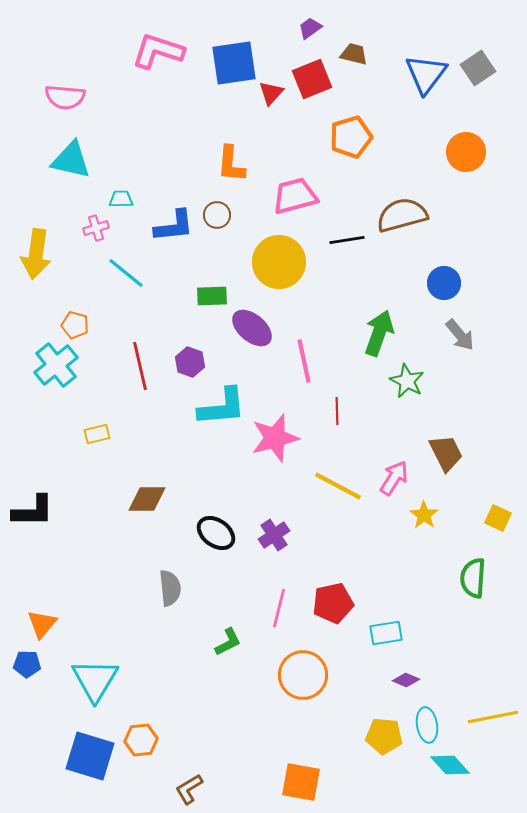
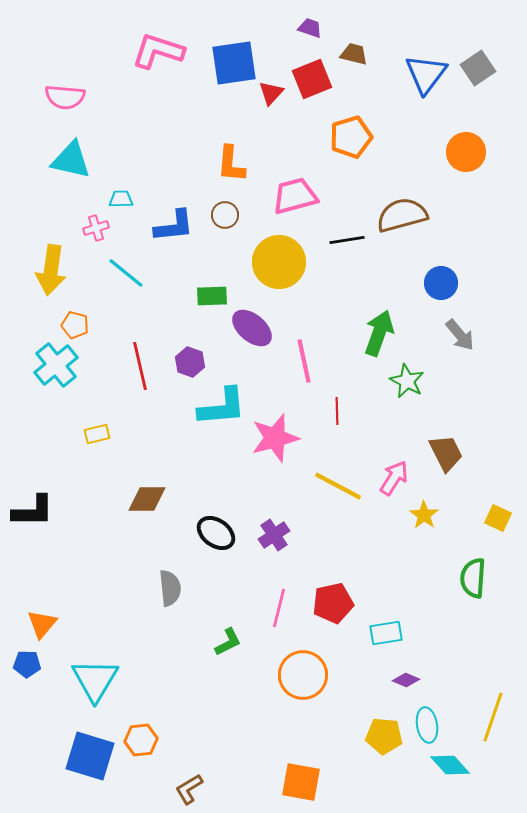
purple trapezoid at (310, 28): rotated 55 degrees clockwise
brown circle at (217, 215): moved 8 px right
yellow arrow at (36, 254): moved 15 px right, 16 px down
blue circle at (444, 283): moved 3 px left
yellow line at (493, 717): rotated 60 degrees counterclockwise
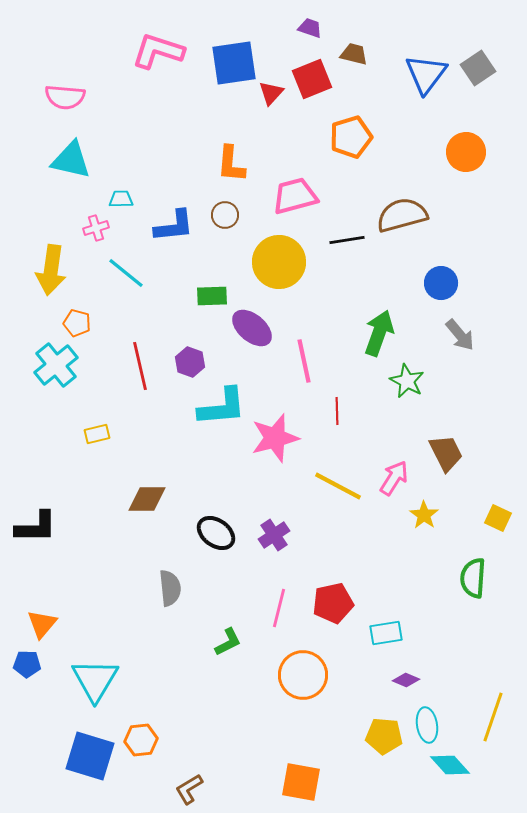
orange pentagon at (75, 325): moved 2 px right, 2 px up
black L-shape at (33, 511): moved 3 px right, 16 px down
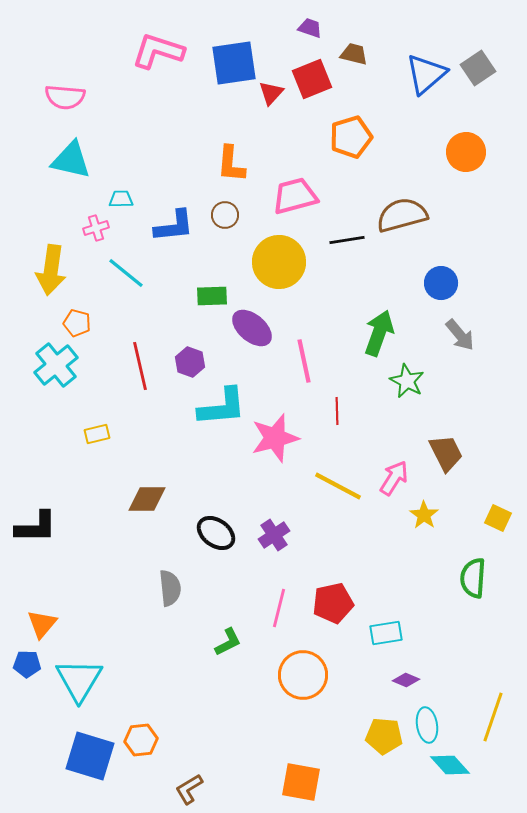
blue triangle at (426, 74): rotated 12 degrees clockwise
cyan triangle at (95, 680): moved 16 px left
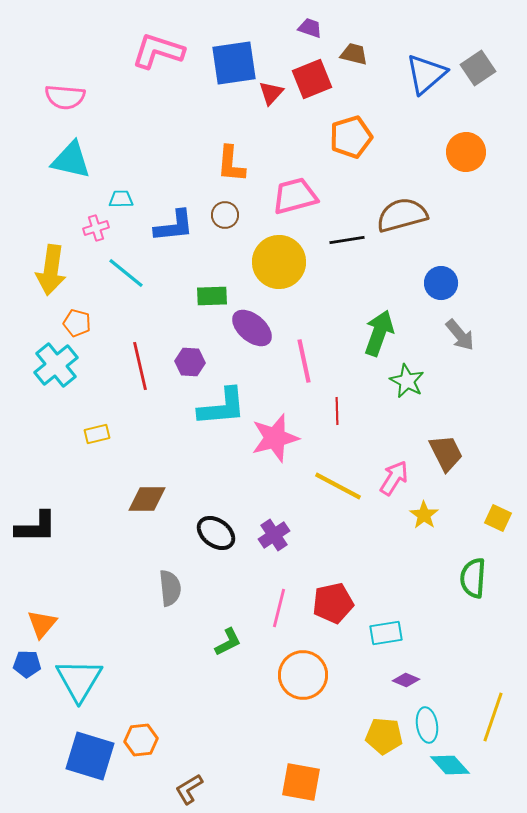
purple hexagon at (190, 362): rotated 16 degrees counterclockwise
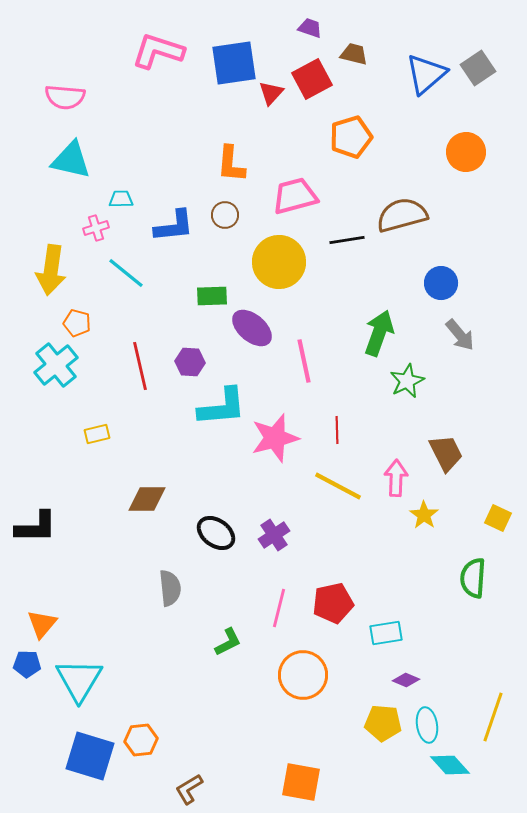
red square at (312, 79): rotated 6 degrees counterclockwise
green star at (407, 381): rotated 20 degrees clockwise
red line at (337, 411): moved 19 px down
pink arrow at (394, 478): moved 2 px right; rotated 30 degrees counterclockwise
yellow pentagon at (384, 736): moved 1 px left, 13 px up
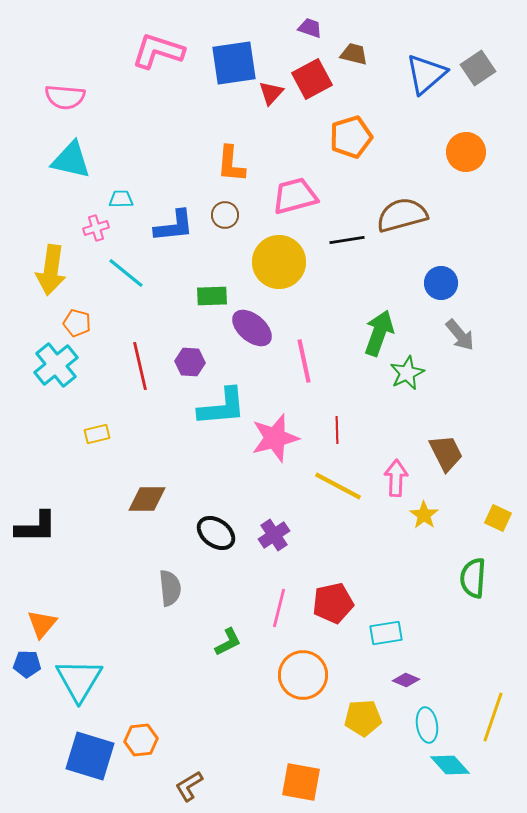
green star at (407, 381): moved 8 px up
yellow pentagon at (383, 723): moved 20 px left, 5 px up; rotated 9 degrees counterclockwise
brown L-shape at (189, 789): moved 3 px up
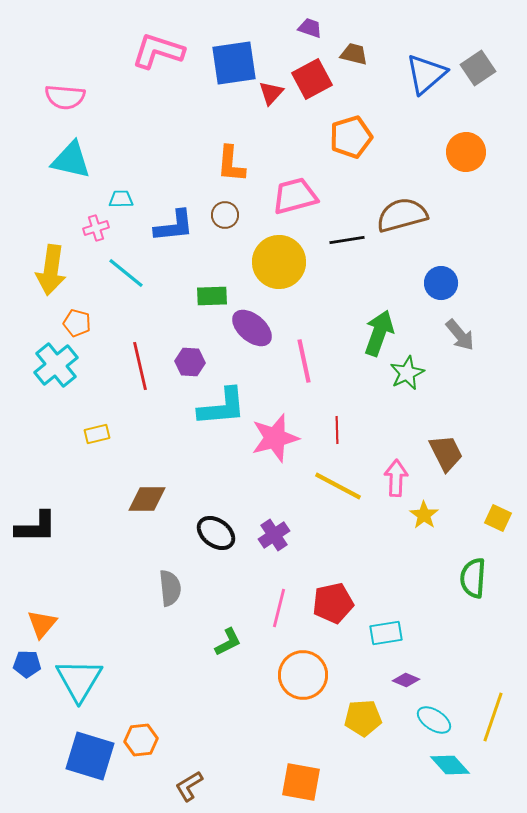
cyan ellipse at (427, 725): moved 7 px right, 5 px up; rotated 48 degrees counterclockwise
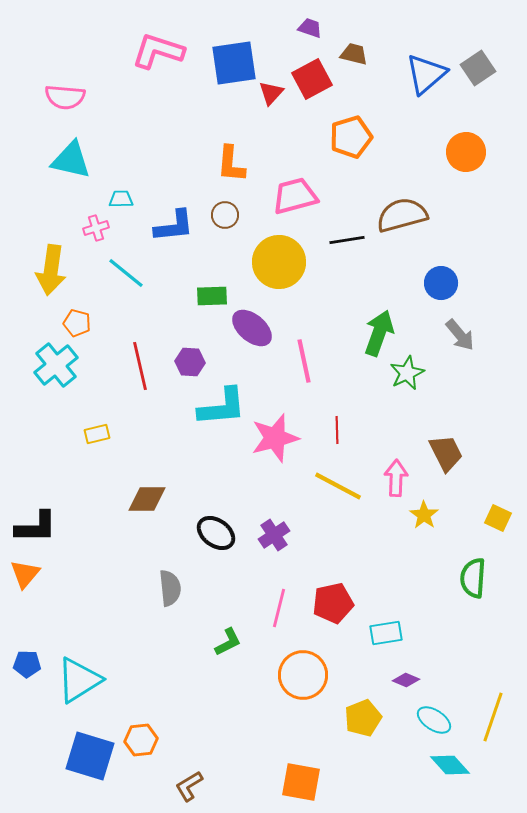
orange triangle at (42, 624): moved 17 px left, 50 px up
cyan triangle at (79, 680): rotated 27 degrees clockwise
yellow pentagon at (363, 718): rotated 18 degrees counterclockwise
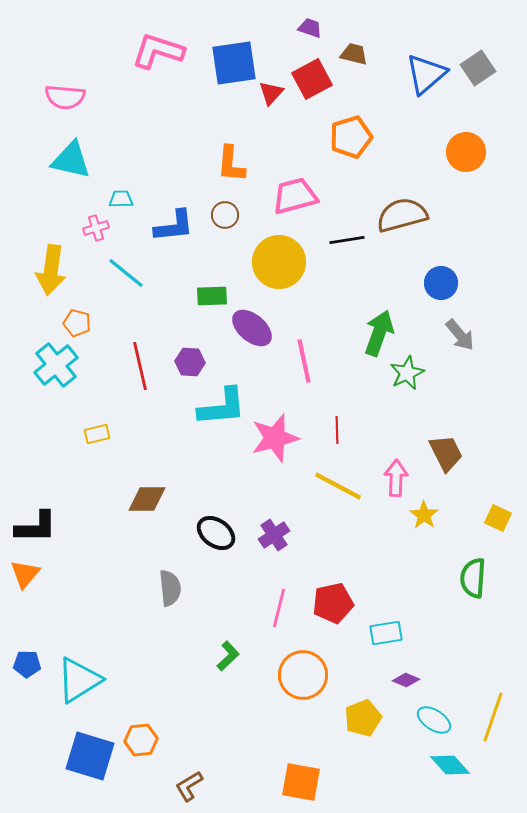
green L-shape at (228, 642): moved 14 px down; rotated 16 degrees counterclockwise
